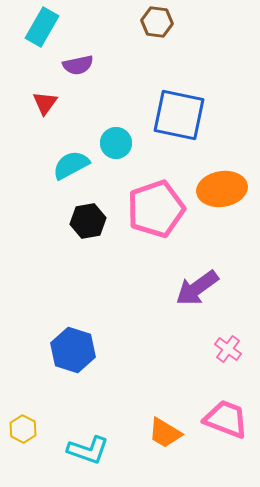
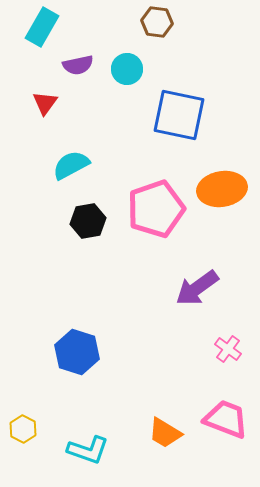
cyan circle: moved 11 px right, 74 px up
blue hexagon: moved 4 px right, 2 px down
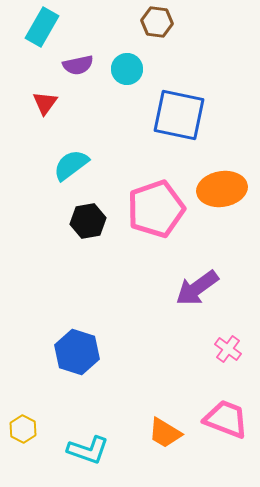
cyan semicircle: rotated 9 degrees counterclockwise
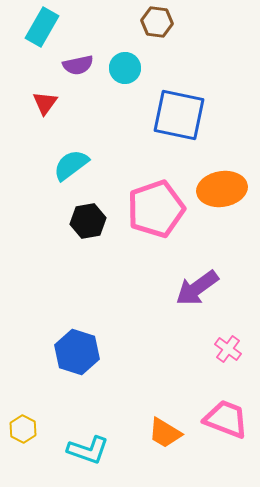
cyan circle: moved 2 px left, 1 px up
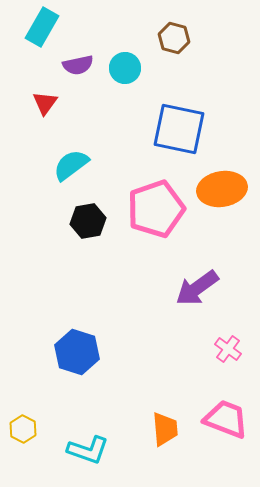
brown hexagon: moved 17 px right, 16 px down; rotated 8 degrees clockwise
blue square: moved 14 px down
orange trapezoid: moved 4 px up; rotated 126 degrees counterclockwise
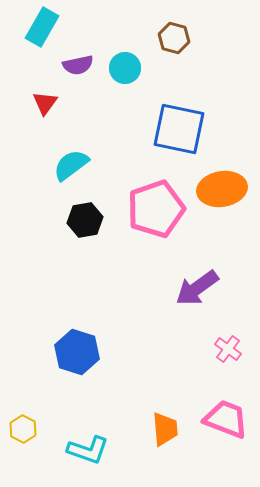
black hexagon: moved 3 px left, 1 px up
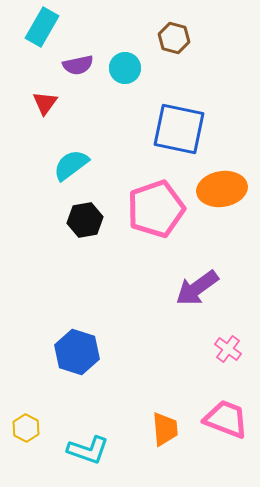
yellow hexagon: moved 3 px right, 1 px up
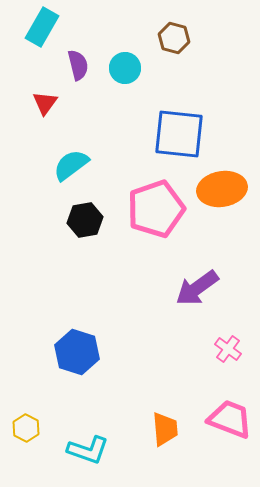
purple semicircle: rotated 92 degrees counterclockwise
blue square: moved 5 px down; rotated 6 degrees counterclockwise
pink trapezoid: moved 4 px right
